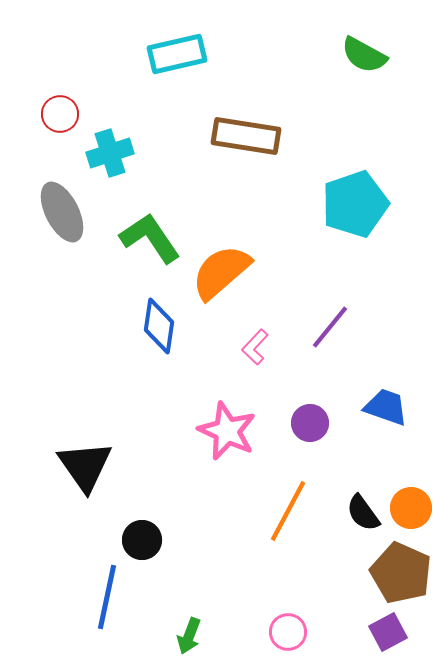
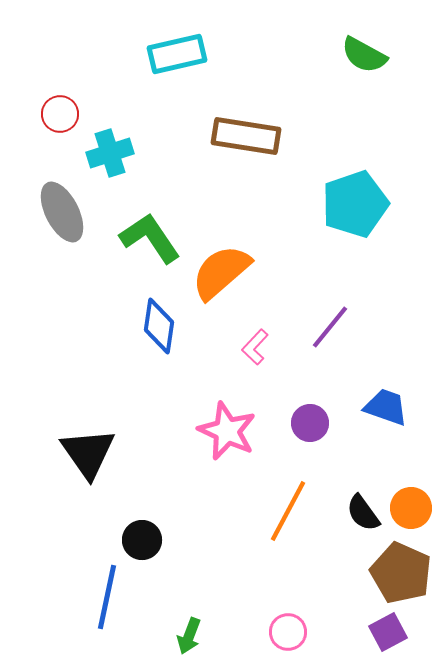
black triangle: moved 3 px right, 13 px up
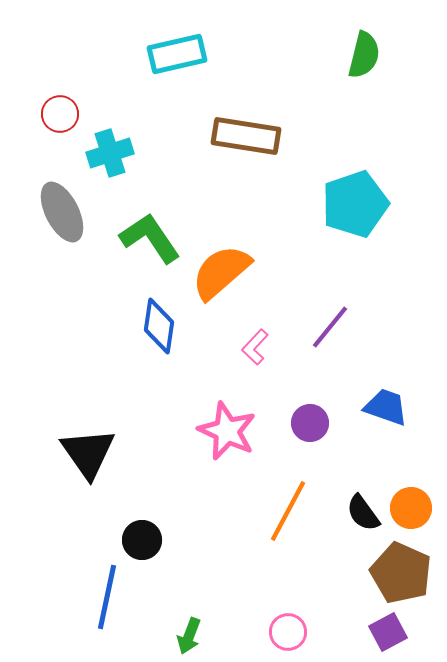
green semicircle: rotated 105 degrees counterclockwise
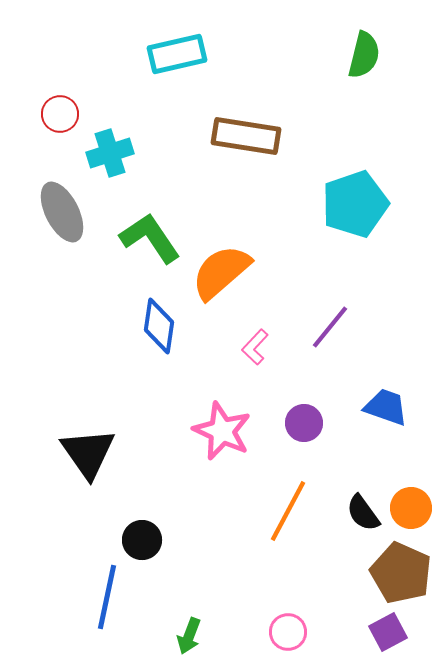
purple circle: moved 6 px left
pink star: moved 5 px left
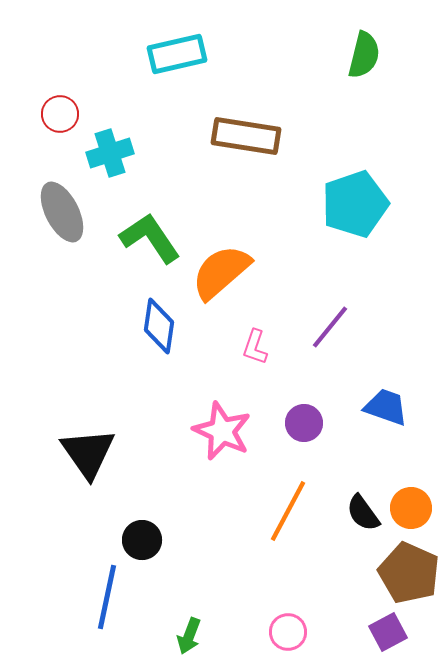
pink L-shape: rotated 24 degrees counterclockwise
brown pentagon: moved 8 px right
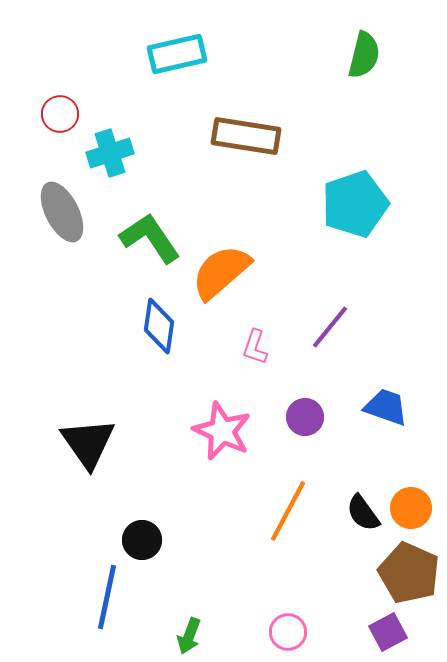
purple circle: moved 1 px right, 6 px up
black triangle: moved 10 px up
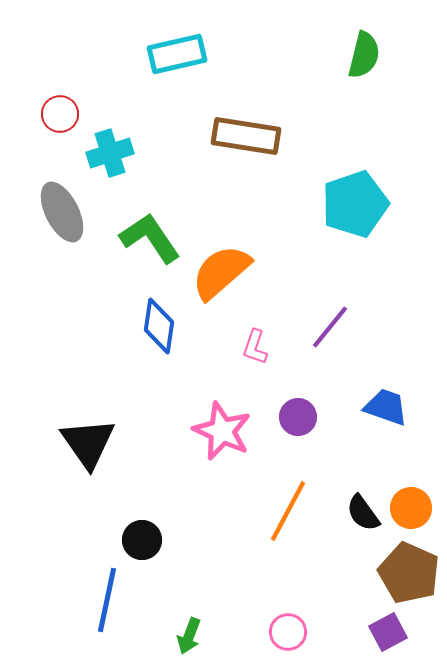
purple circle: moved 7 px left
blue line: moved 3 px down
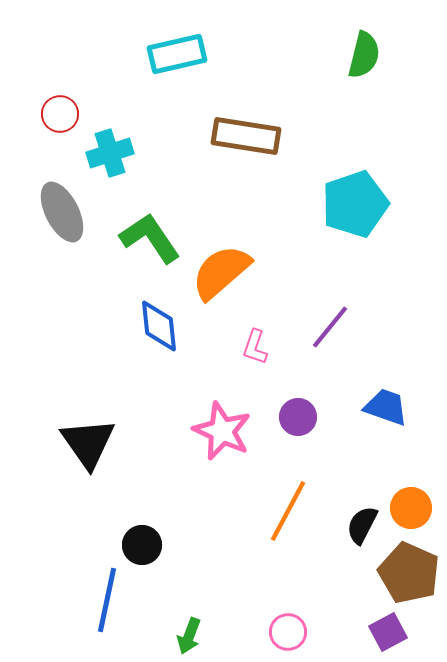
blue diamond: rotated 14 degrees counterclockwise
black semicircle: moved 1 px left, 12 px down; rotated 63 degrees clockwise
black circle: moved 5 px down
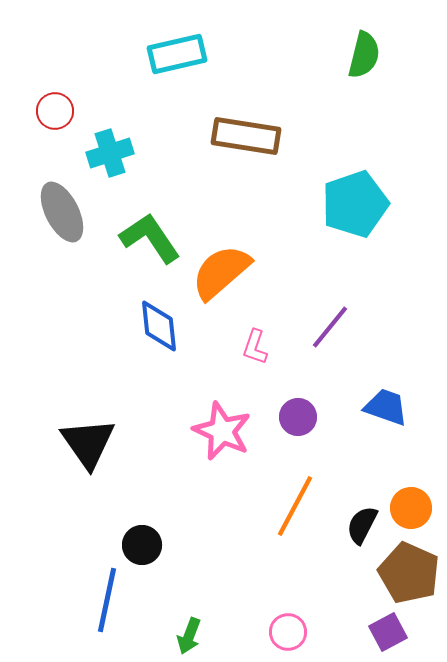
red circle: moved 5 px left, 3 px up
orange line: moved 7 px right, 5 px up
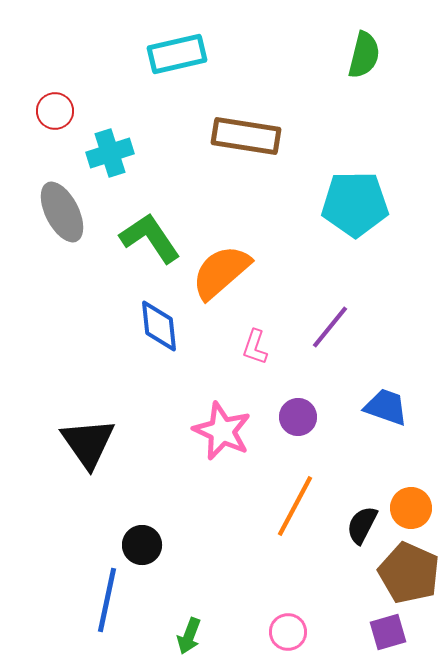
cyan pentagon: rotated 18 degrees clockwise
purple square: rotated 12 degrees clockwise
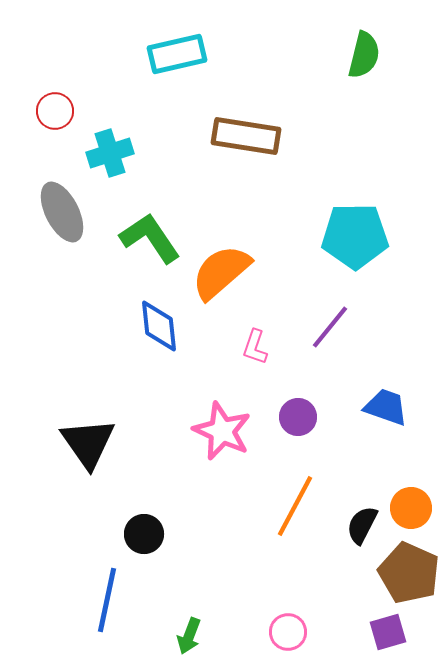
cyan pentagon: moved 32 px down
black circle: moved 2 px right, 11 px up
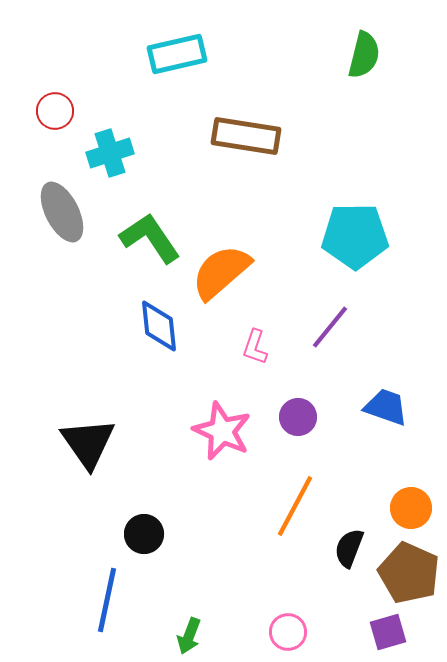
black semicircle: moved 13 px left, 23 px down; rotated 6 degrees counterclockwise
